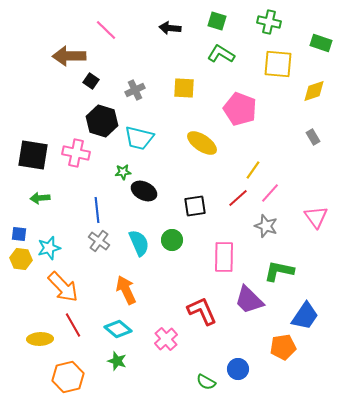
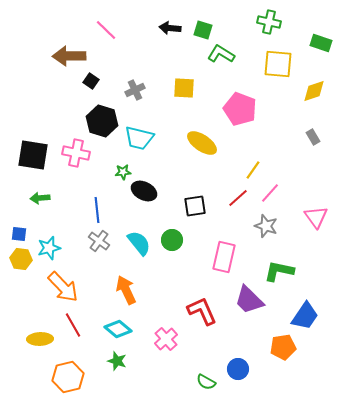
green square at (217, 21): moved 14 px left, 9 px down
cyan semicircle at (139, 243): rotated 16 degrees counterclockwise
pink rectangle at (224, 257): rotated 12 degrees clockwise
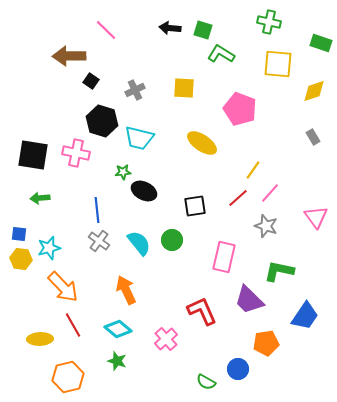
orange pentagon at (283, 347): moved 17 px left, 4 px up
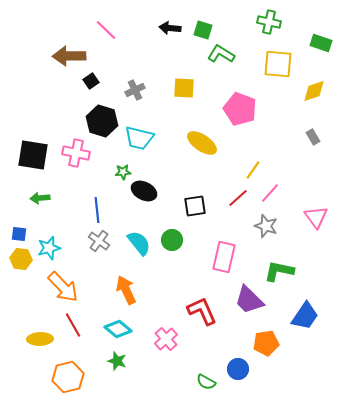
black square at (91, 81): rotated 21 degrees clockwise
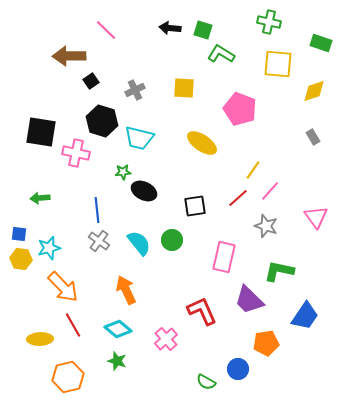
black square at (33, 155): moved 8 px right, 23 px up
pink line at (270, 193): moved 2 px up
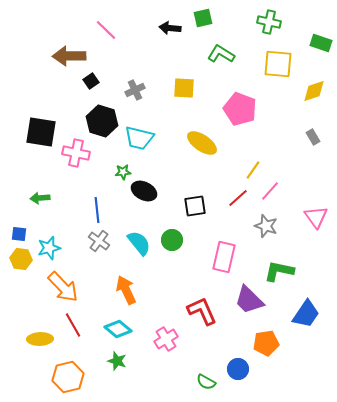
green square at (203, 30): moved 12 px up; rotated 30 degrees counterclockwise
blue trapezoid at (305, 316): moved 1 px right, 2 px up
pink cross at (166, 339): rotated 10 degrees clockwise
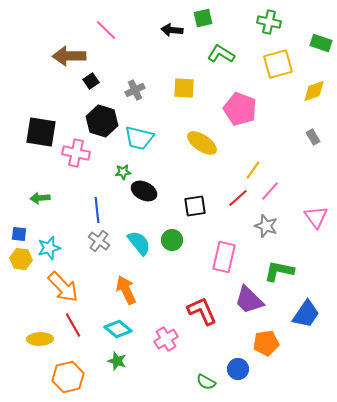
black arrow at (170, 28): moved 2 px right, 2 px down
yellow square at (278, 64): rotated 20 degrees counterclockwise
